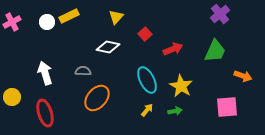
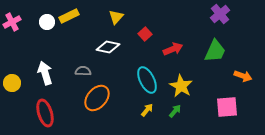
yellow circle: moved 14 px up
green arrow: rotated 40 degrees counterclockwise
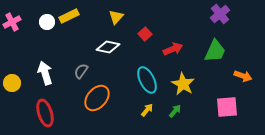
gray semicircle: moved 2 px left; rotated 56 degrees counterclockwise
yellow star: moved 2 px right, 2 px up
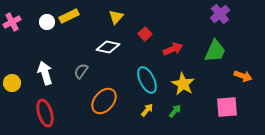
orange ellipse: moved 7 px right, 3 px down
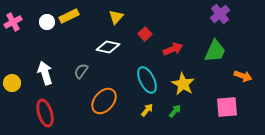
pink cross: moved 1 px right
